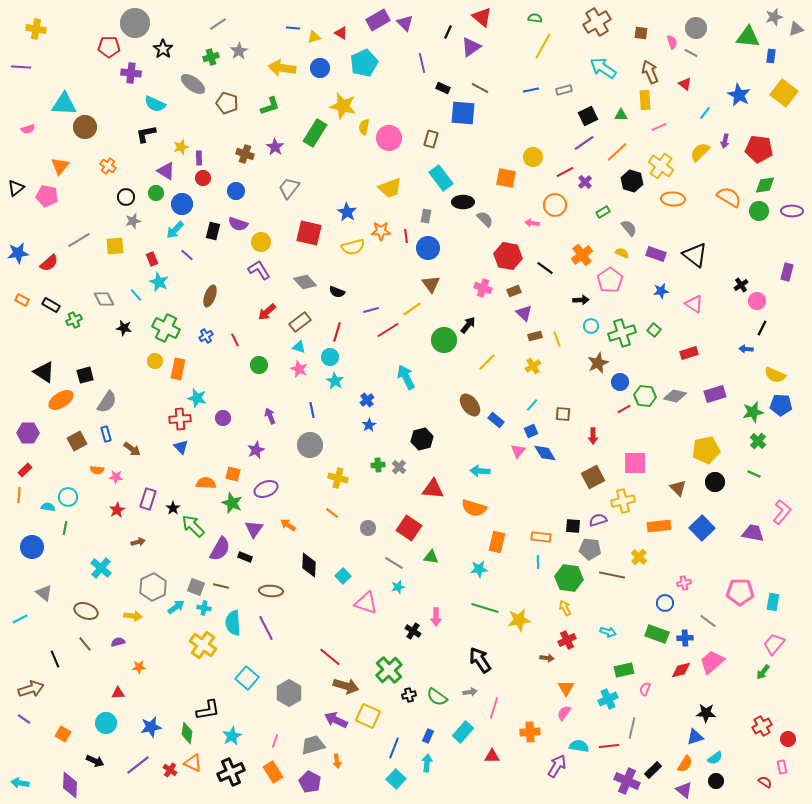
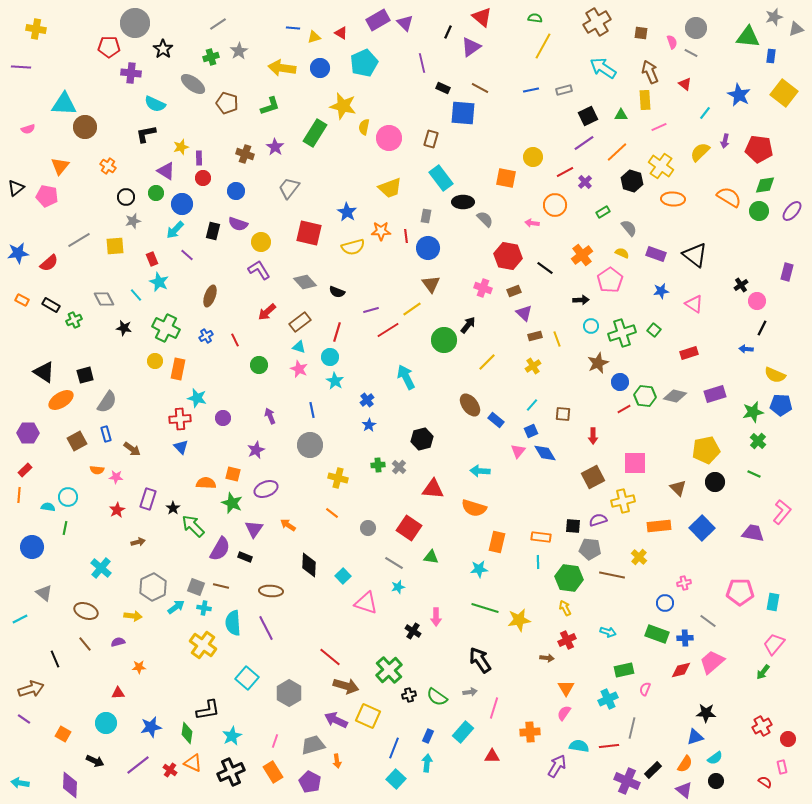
purple ellipse at (792, 211): rotated 50 degrees counterclockwise
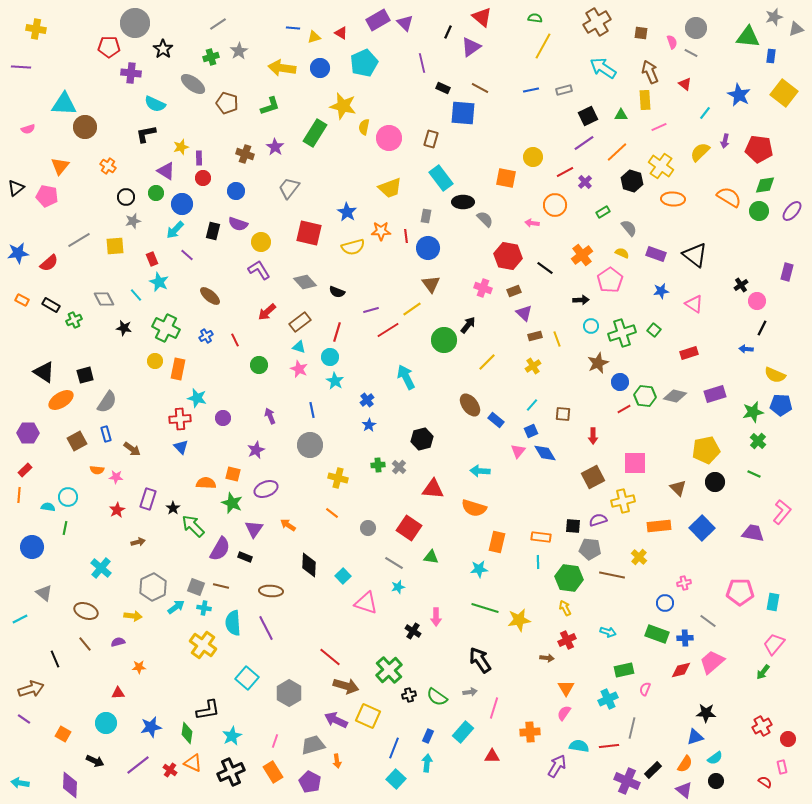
brown ellipse at (210, 296): rotated 70 degrees counterclockwise
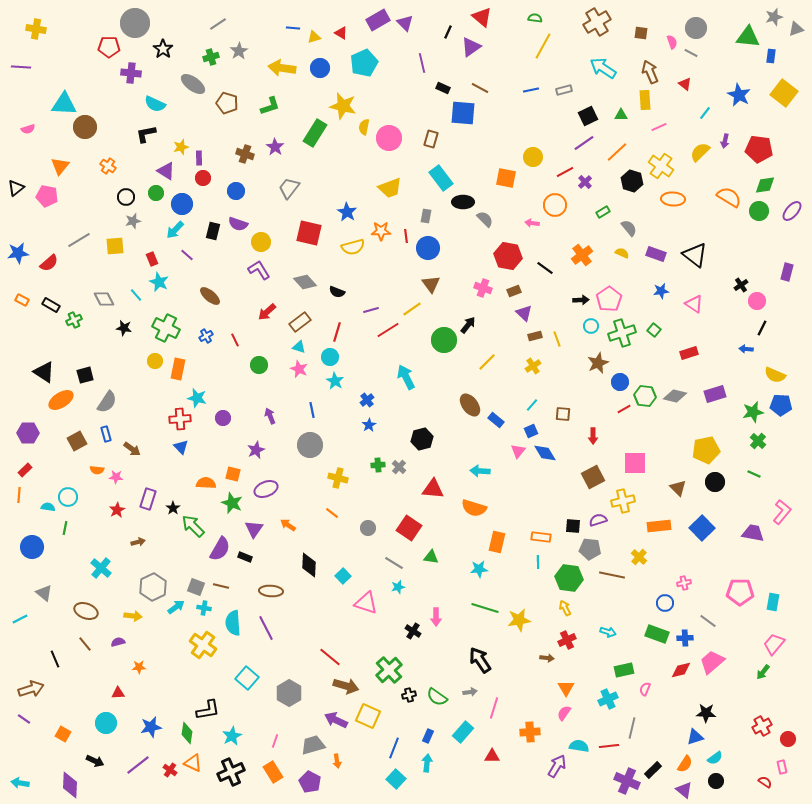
pink pentagon at (610, 280): moved 1 px left, 19 px down
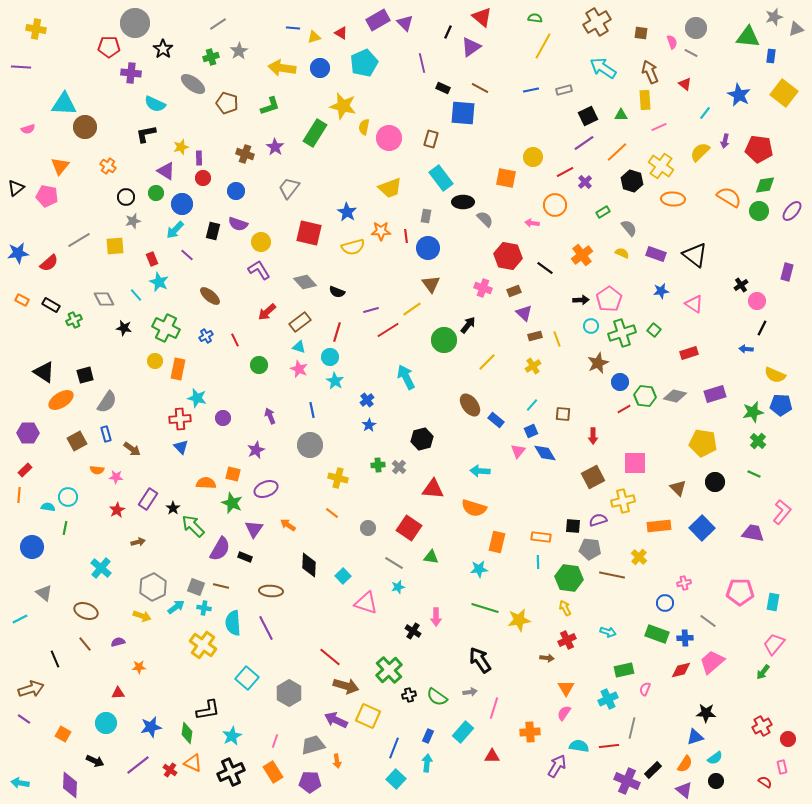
yellow pentagon at (706, 450): moved 3 px left, 7 px up; rotated 20 degrees clockwise
purple rectangle at (148, 499): rotated 15 degrees clockwise
yellow arrow at (133, 616): moved 9 px right; rotated 12 degrees clockwise
purple pentagon at (310, 782): rotated 25 degrees counterclockwise
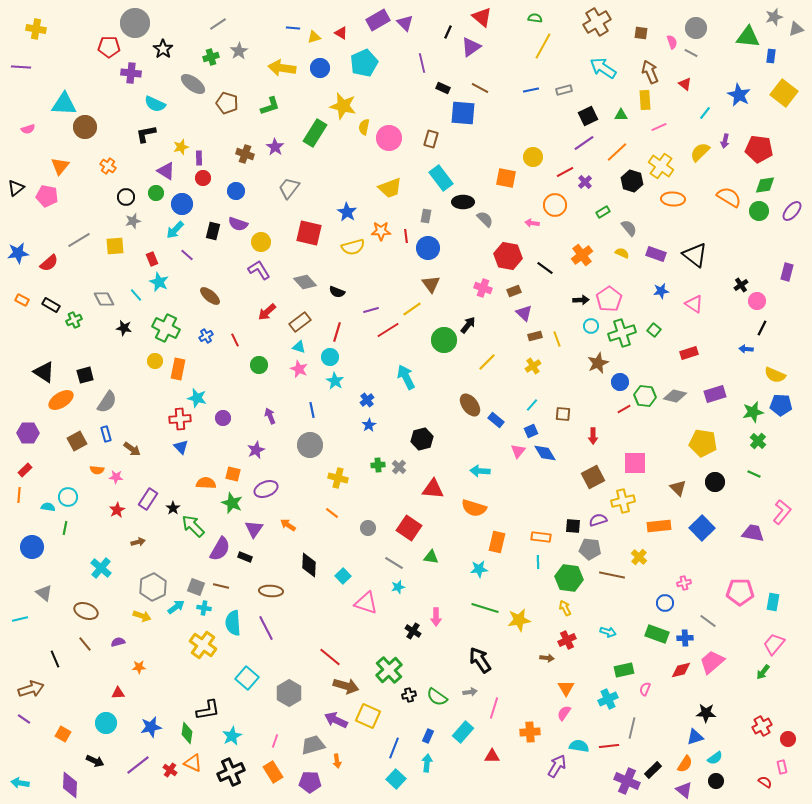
cyan line at (20, 619): rotated 14 degrees clockwise
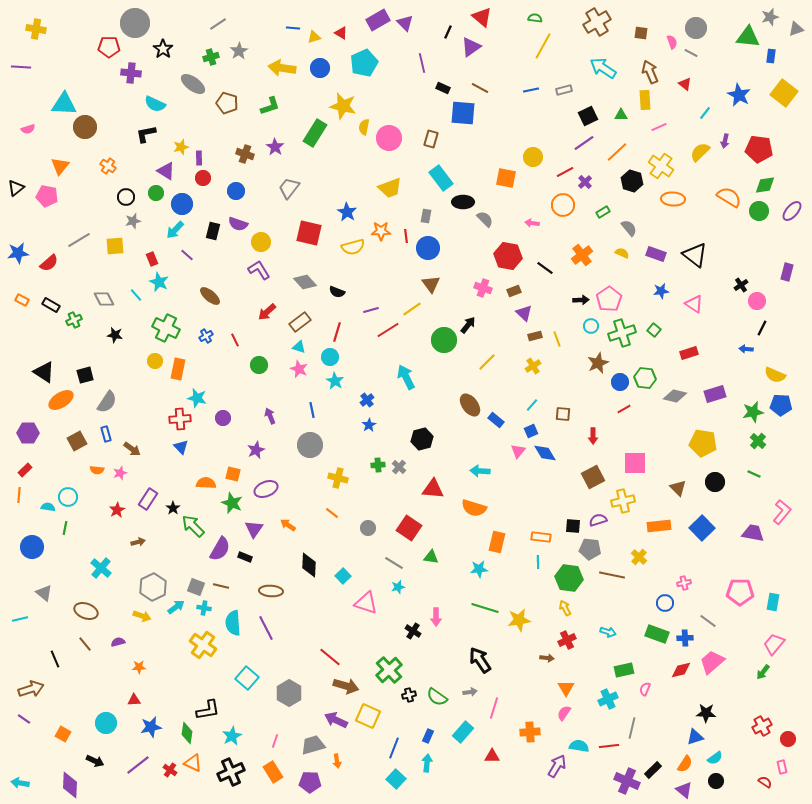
gray star at (774, 17): moved 4 px left
orange circle at (555, 205): moved 8 px right
black star at (124, 328): moved 9 px left, 7 px down
green hexagon at (645, 396): moved 18 px up
pink star at (116, 477): moved 4 px right, 4 px up; rotated 24 degrees counterclockwise
red triangle at (118, 693): moved 16 px right, 7 px down
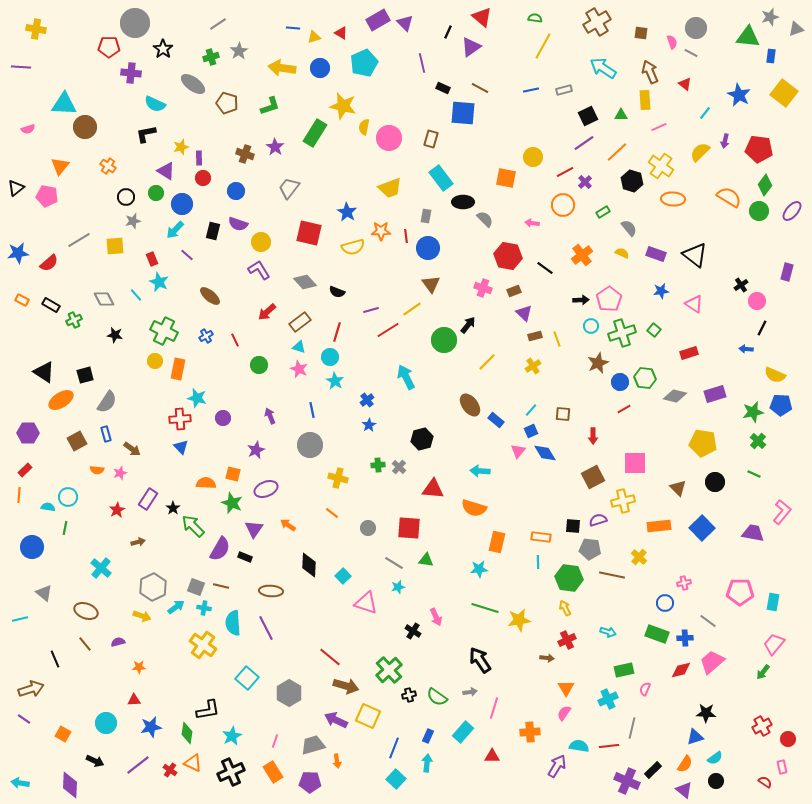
green diamond at (765, 185): rotated 45 degrees counterclockwise
green cross at (166, 328): moved 2 px left, 3 px down
cyan line at (532, 405): moved 1 px left, 5 px down
red square at (409, 528): rotated 30 degrees counterclockwise
green triangle at (431, 557): moved 5 px left, 3 px down
pink arrow at (436, 617): rotated 24 degrees counterclockwise
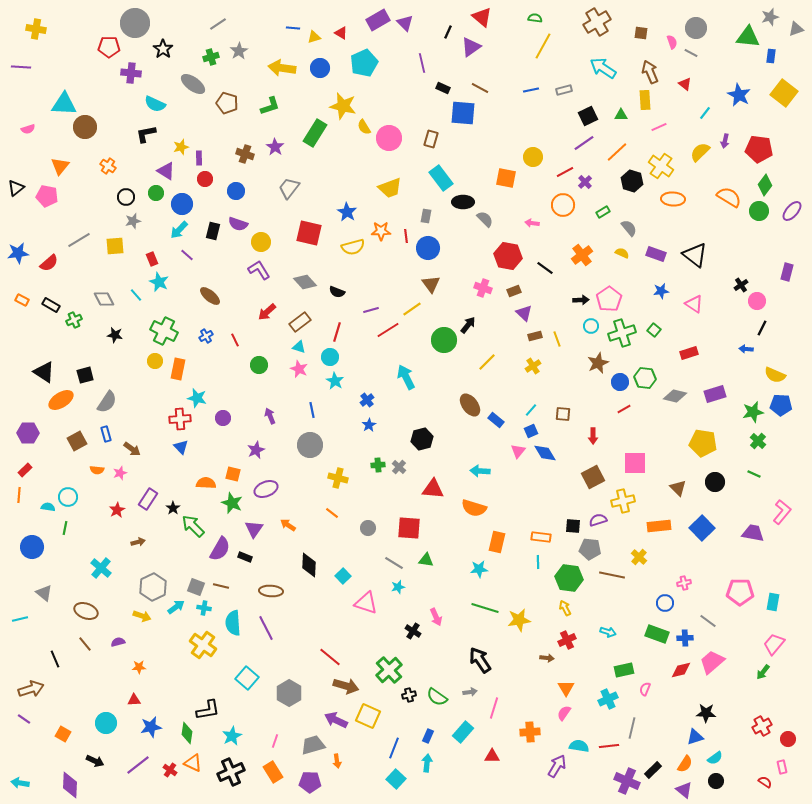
yellow semicircle at (364, 127): rotated 42 degrees counterclockwise
red circle at (203, 178): moved 2 px right, 1 px down
cyan arrow at (175, 230): moved 4 px right
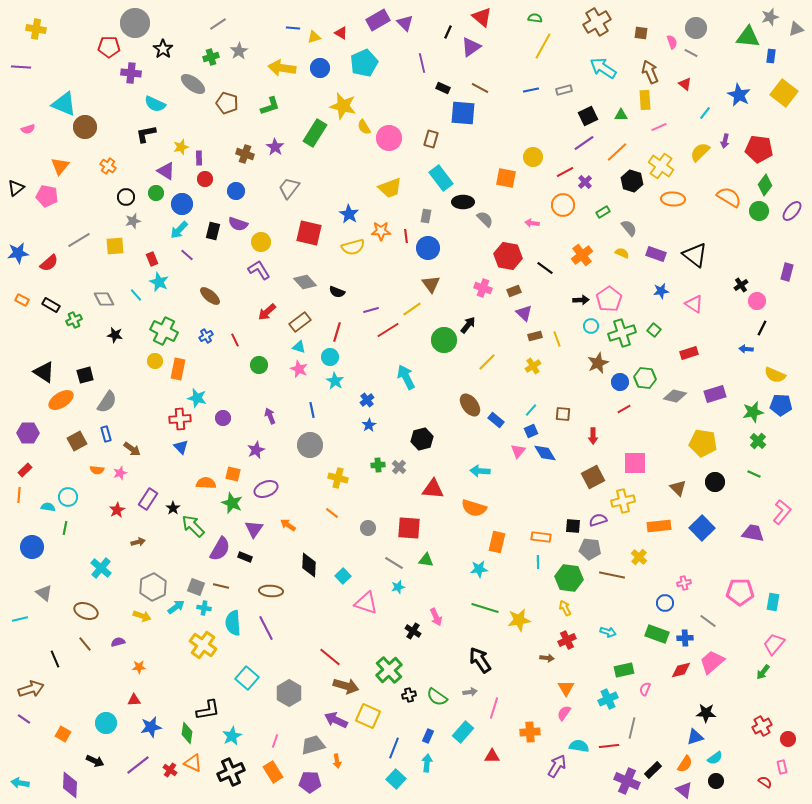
cyan triangle at (64, 104): rotated 20 degrees clockwise
blue star at (347, 212): moved 2 px right, 2 px down
